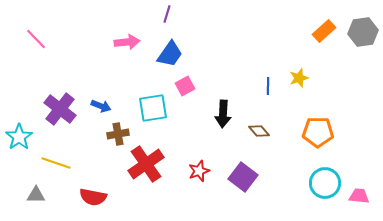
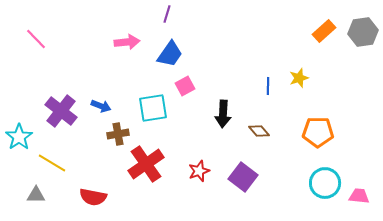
purple cross: moved 1 px right, 2 px down
yellow line: moved 4 px left; rotated 12 degrees clockwise
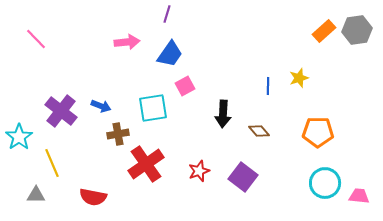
gray hexagon: moved 6 px left, 2 px up
yellow line: rotated 36 degrees clockwise
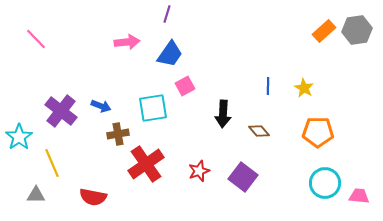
yellow star: moved 5 px right, 10 px down; rotated 24 degrees counterclockwise
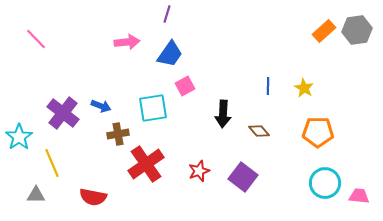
purple cross: moved 2 px right, 2 px down
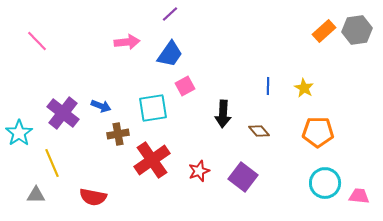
purple line: moved 3 px right; rotated 30 degrees clockwise
pink line: moved 1 px right, 2 px down
cyan star: moved 4 px up
red cross: moved 6 px right, 4 px up
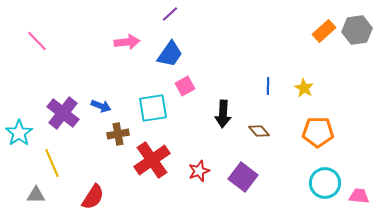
red semicircle: rotated 68 degrees counterclockwise
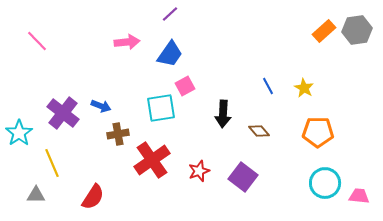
blue line: rotated 30 degrees counterclockwise
cyan square: moved 8 px right
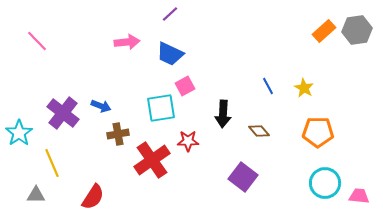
blue trapezoid: rotated 80 degrees clockwise
red star: moved 11 px left, 30 px up; rotated 20 degrees clockwise
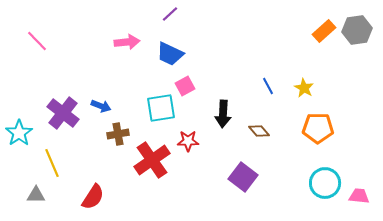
orange pentagon: moved 4 px up
